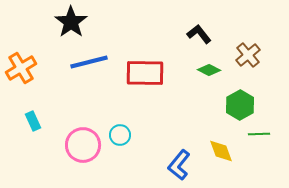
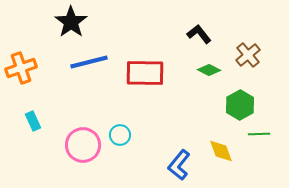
orange cross: rotated 12 degrees clockwise
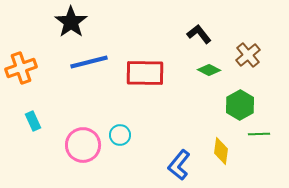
yellow diamond: rotated 28 degrees clockwise
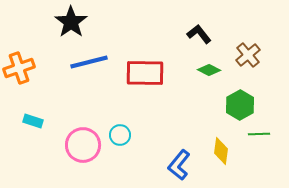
orange cross: moved 2 px left
cyan rectangle: rotated 48 degrees counterclockwise
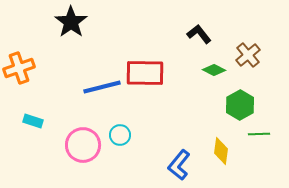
blue line: moved 13 px right, 25 px down
green diamond: moved 5 px right
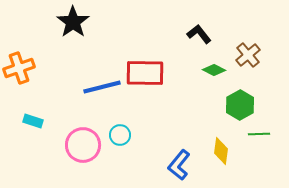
black star: moved 2 px right
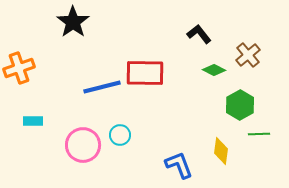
cyan rectangle: rotated 18 degrees counterclockwise
blue L-shape: rotated 120 degrees clockwise
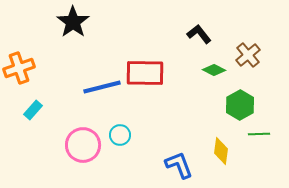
cyan rectangle: moved 11 px up; rotated 48 degrees counterclockwise
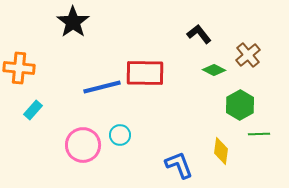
orange cross: rotated 24 degrees clockwise
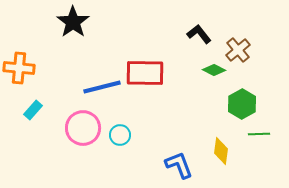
brown cross: moved 10 px left, 5 px up
green hexagon: moved 2 px right, 1 px up
pink circle: moved 17 px up
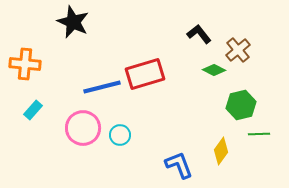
black star: rotated 12 degrees counterclockwise
orange cross: moved 6 px right, 4 px up
red rectangle: moved 1 px down; rotated 18 degrees counterclockwise
green hexagon: moved 1 px left, 1 px down; rotated 16 degrees clockwise
yellow diamond: rotated 28 degrees clockwise
